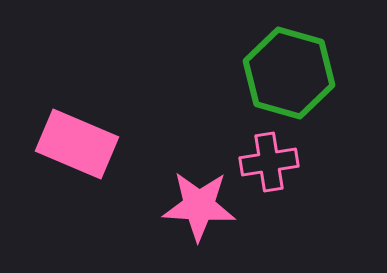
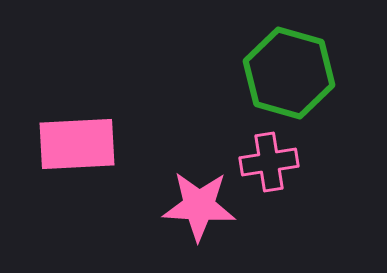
pink rectangle: rotated 26 degrees counterclockwise
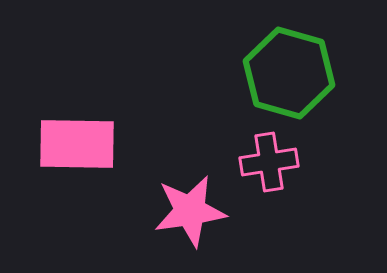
pink rectangle: rotated 4 degrees clockwise
pink star: moved 9 px left, 5 px down; rotated 12 degrees counterclockwise
